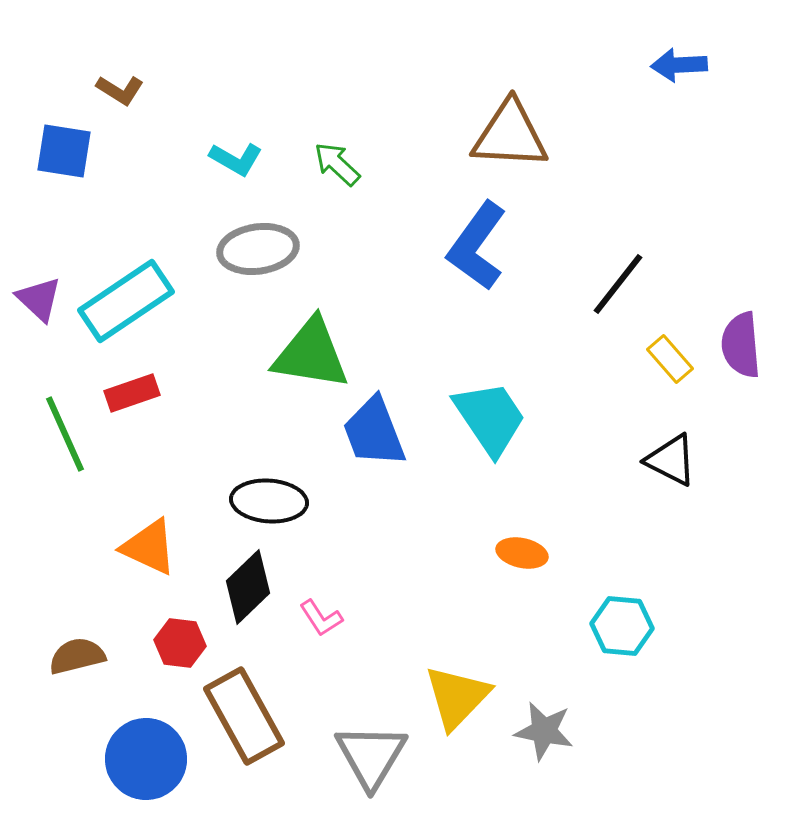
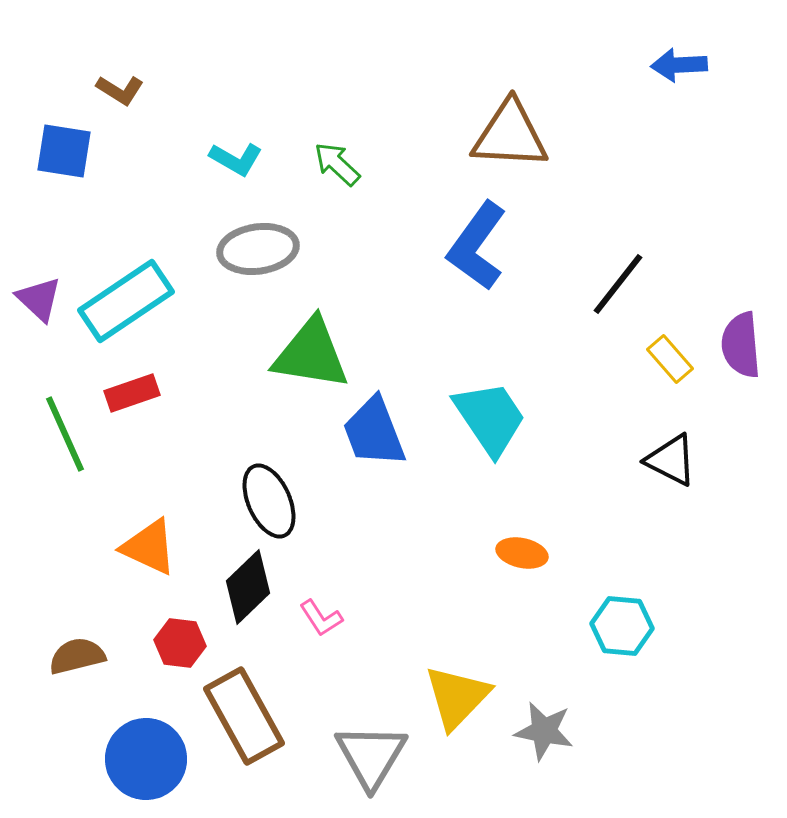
black ellipse: rotated 62 degrees clockwise
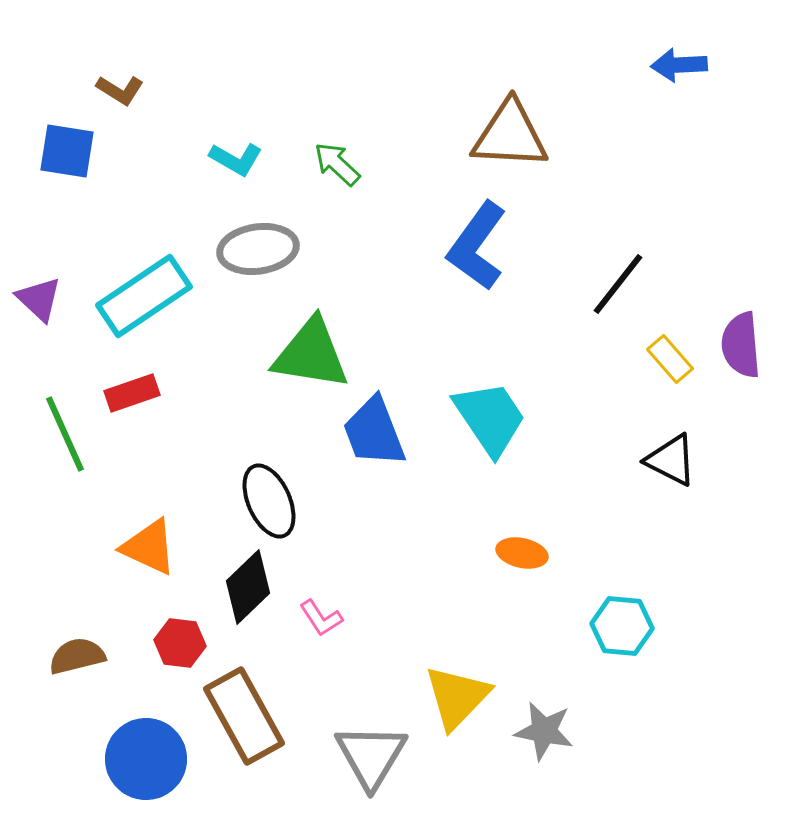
blue square: moved 3 px right
cyan rectangle: moved 18 px right, 5 px up
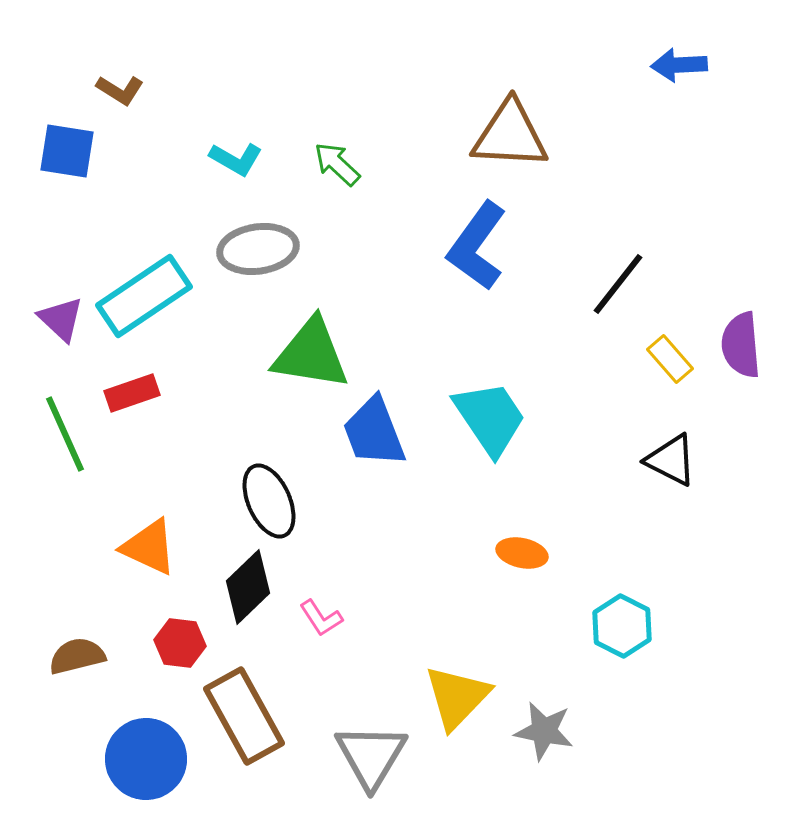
purple triangle: moved 22 px right, 20 px down
cyan hexagon: rotated 22 degrees clockwise
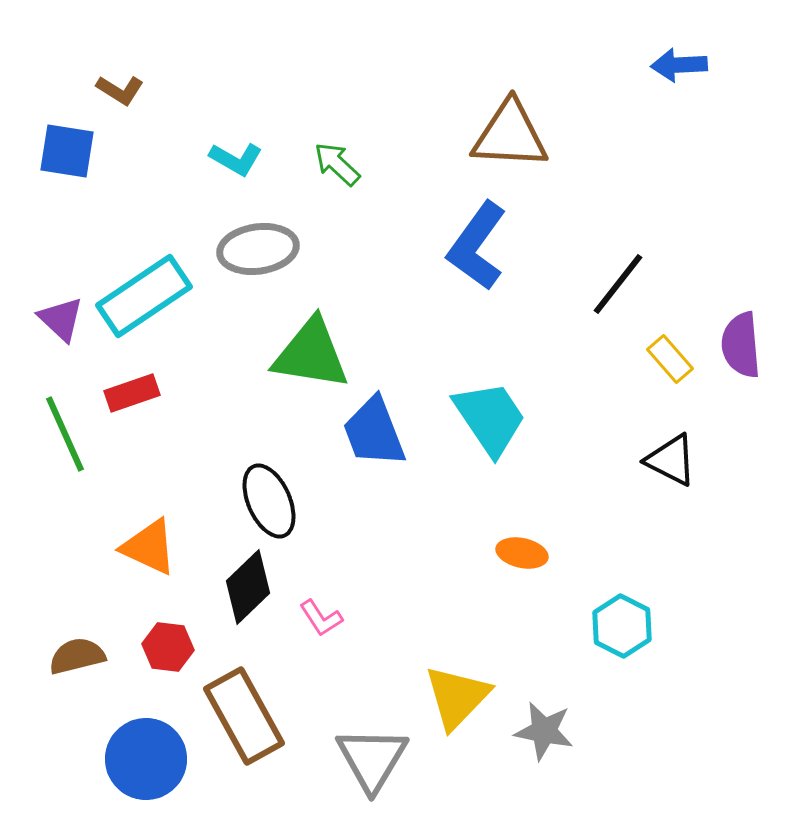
red hexagon: moved 12 px left, 4 px down
gray triangle: moved 1 px right, 3 px down
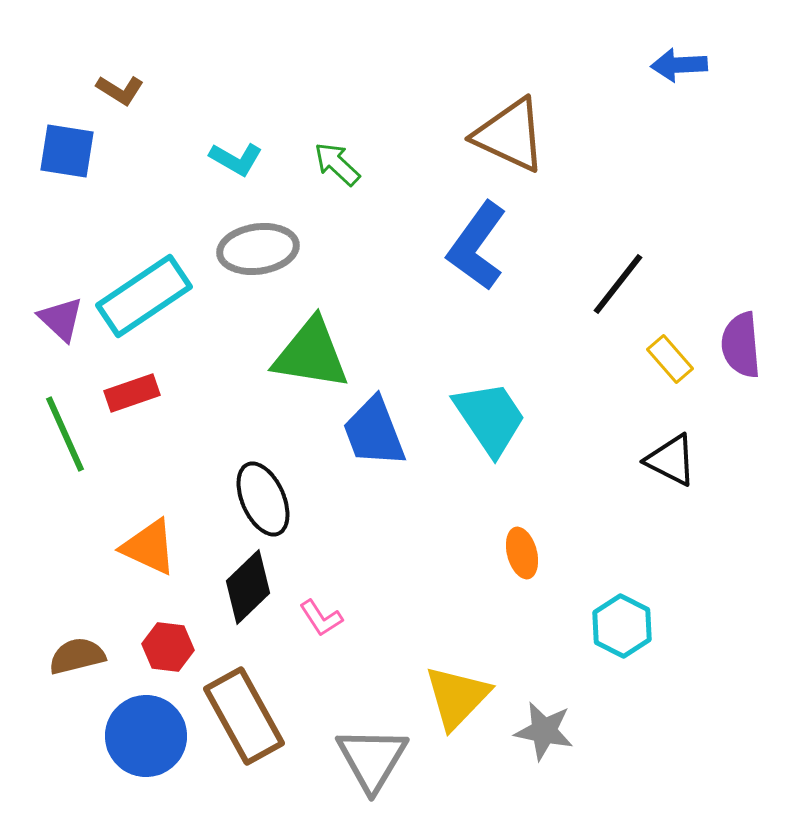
brown triangle: rotated 22 degrees clockwise
black ellipse: moved 6 px left, 2 px up
orange ellipse: rotated 63 degrees clockwise
blue circle: moved 23 px up
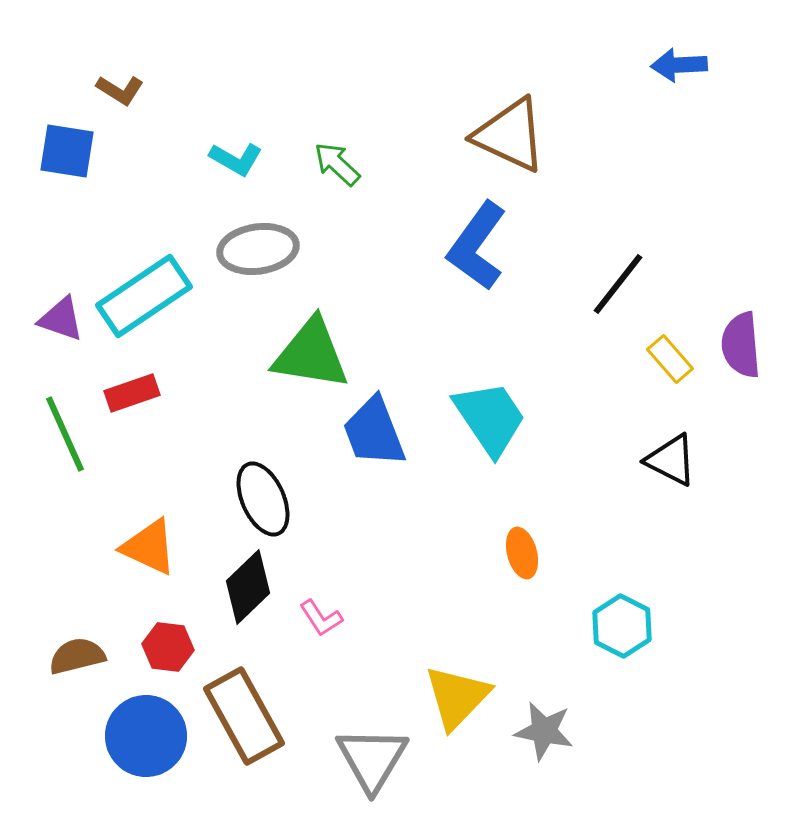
purple triangle: rotated 24 degrees counterclockwise
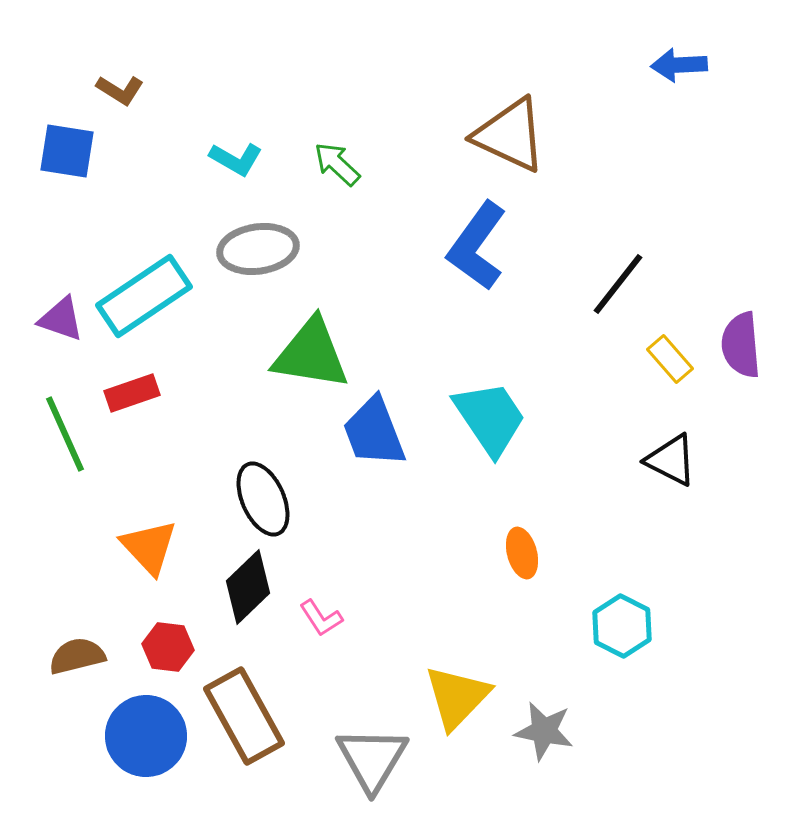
orange triangle: rotated 22 degrees clockwise
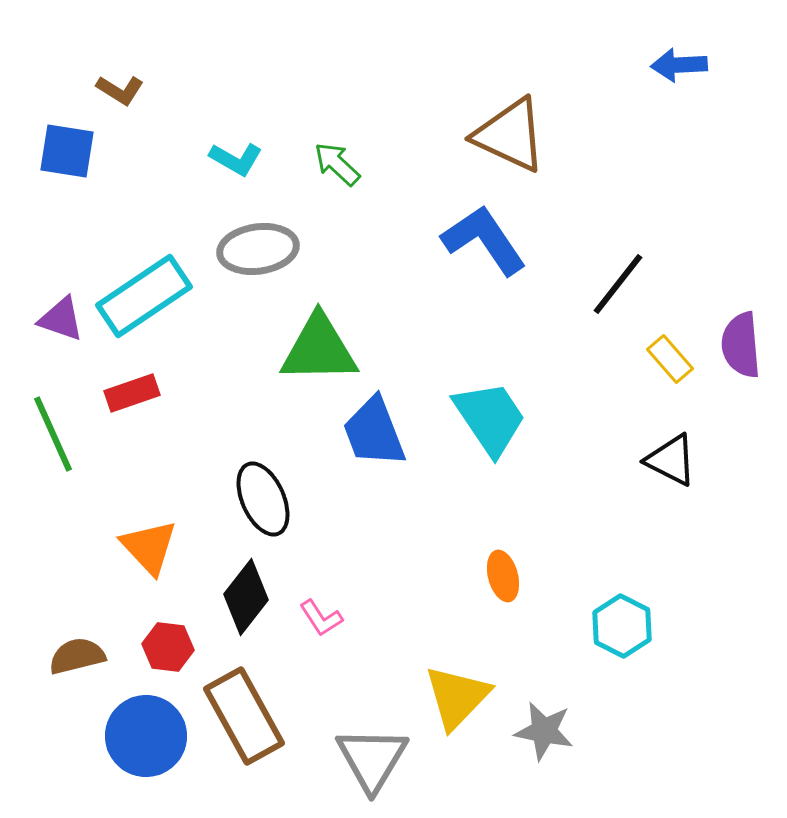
blue L-shape: moved 7 px right, 6 px up; rotated 110 degrees clockwise
green triangle: moved 8 px right, 5 px up; rotated 10 degrees counterclockwise
green line: moved 12 px left
orange ellipse: moved 19 px left, 23 px down
black diamond: moved 2 px left, 10 px down; rotated 8 degrees counterclockwise
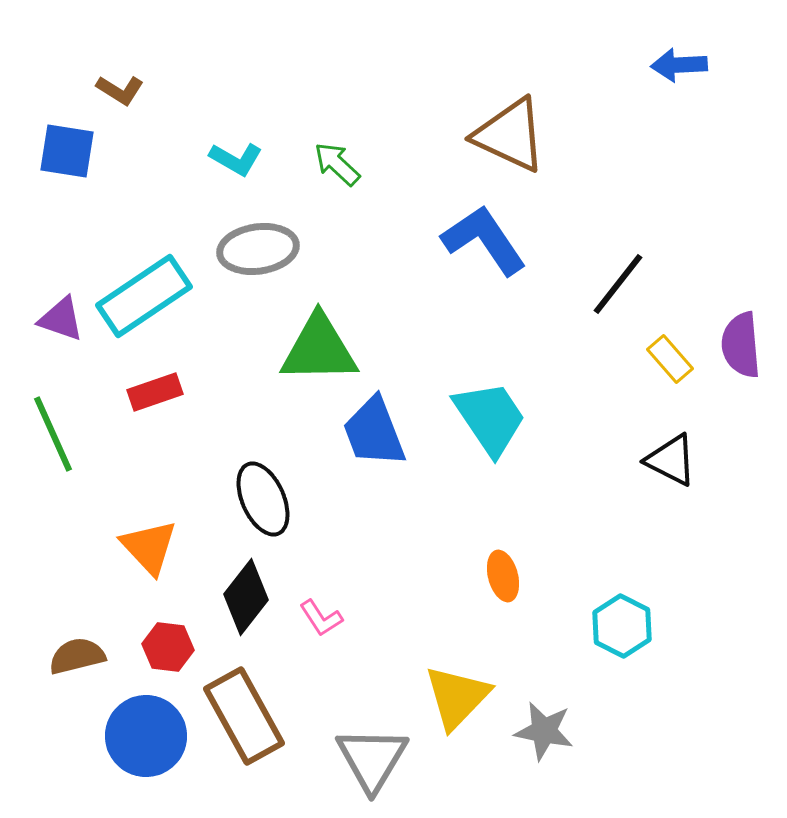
red rectangle: moved 23 px right, 1 px up
